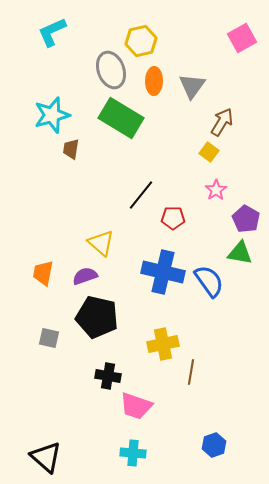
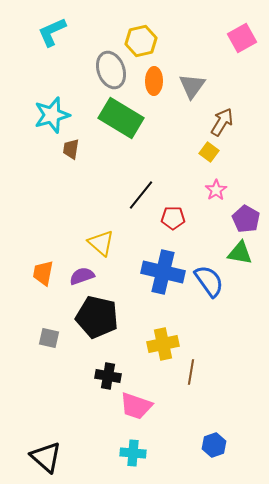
purple semicircle: moved 3 px left
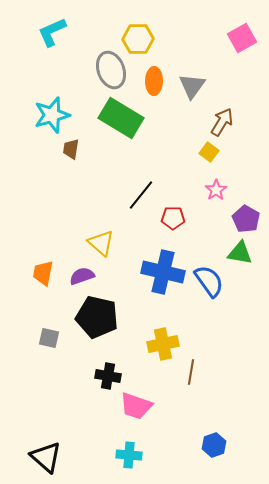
yellow hexagon: moved 3 px left, 2 px up; rotated 12 degrees clockwise
cyan cross: moved 4 px left, 2 px down
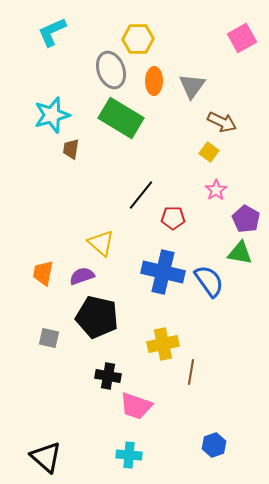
brown arrow: rotated 84 degrees clockwise
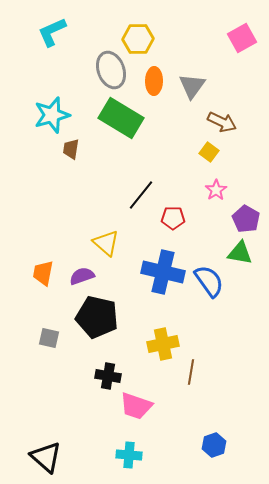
yellow triangle: moved 5 px right
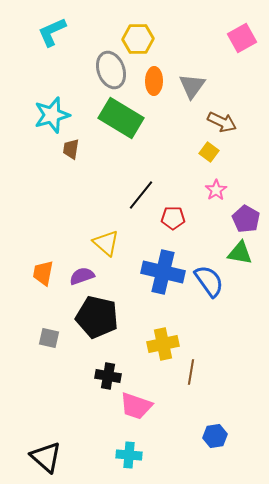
blue hexagon: moved 1 px right, 9 px up; rotated 10 degrees clockwise
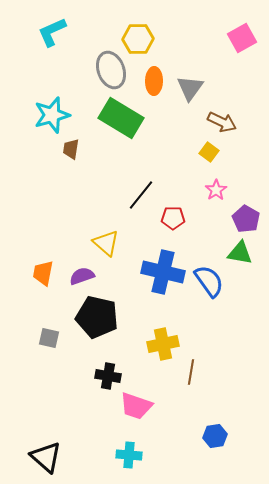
gray triangle: moved 2 px left, 2 px down
